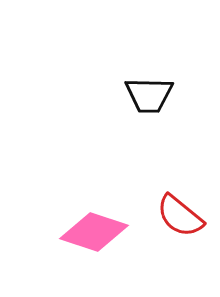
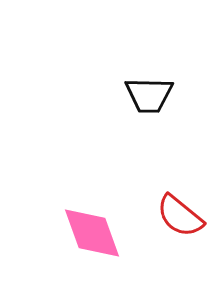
pink diamond: moved 2 px left, 1 px down; rotated 52 degrees clockwise
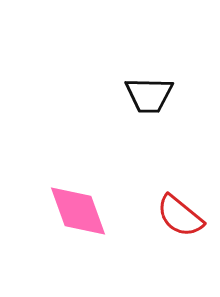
pink diamond: moved 14 px left, 22 px up
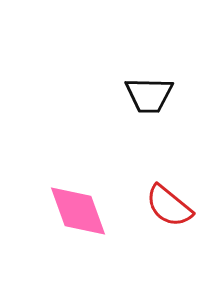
red semicircle: moved 11 px left, 10 px up
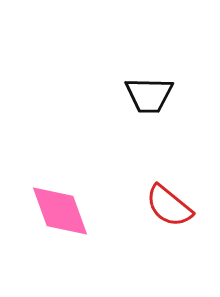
pink diamond: moved 18 px left
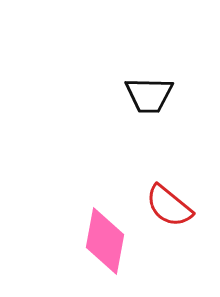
pink diamond: moved 45 px right, 30 px down; rotated 30 degrees clockwise
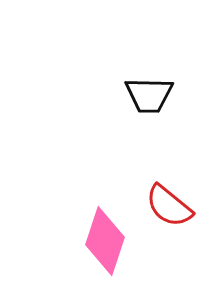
pink diamond: rotated 8 degrees clockwise
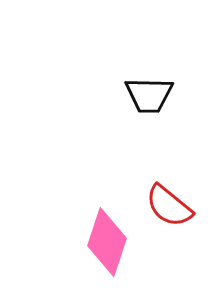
pink diamond: moved 2 px right, 1 px down
